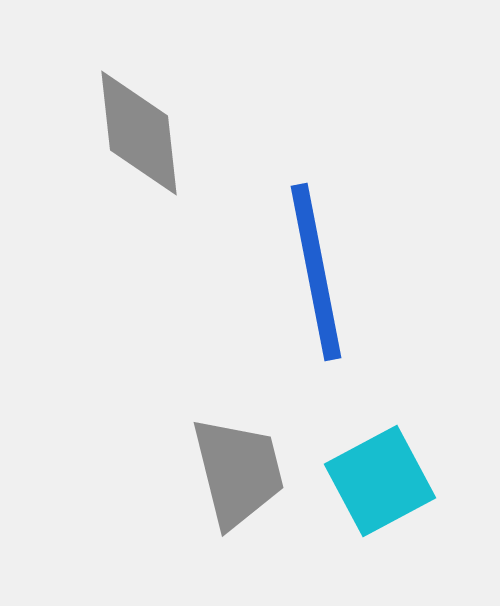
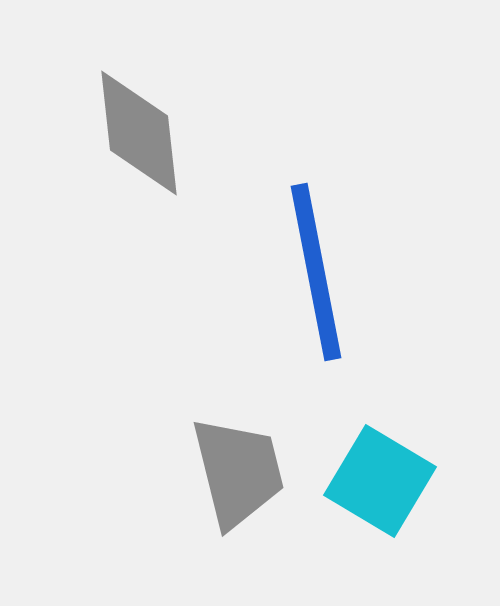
cyan square: rotated 31 degrees counterclockwise
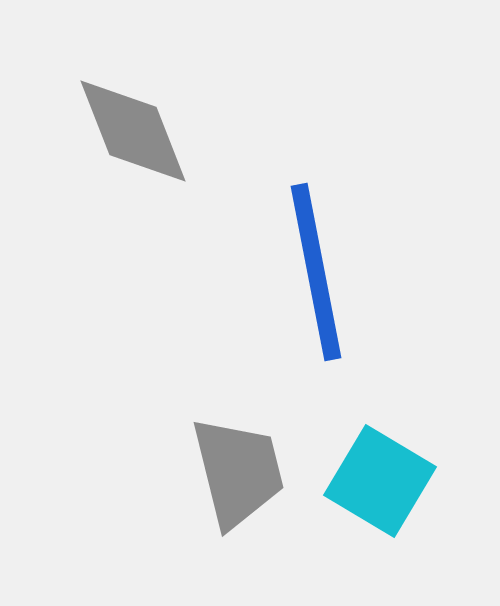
gray diamond: moved 6 px left, 2 px up; rotated 15 degrees counterclockwise
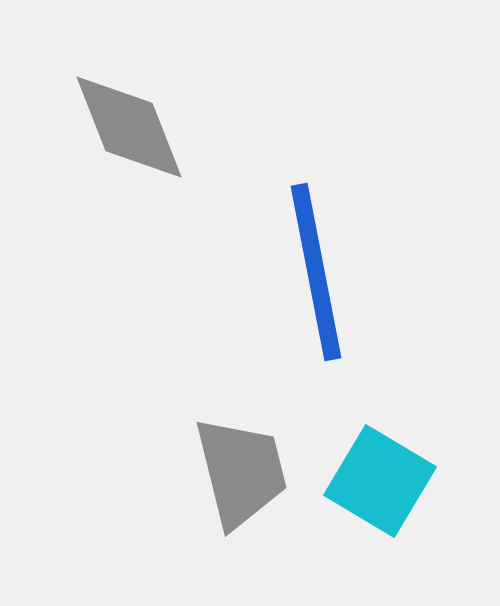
gray diamond: moved 4 px left, 4 px up
gray trapezoid: moved 3 px right
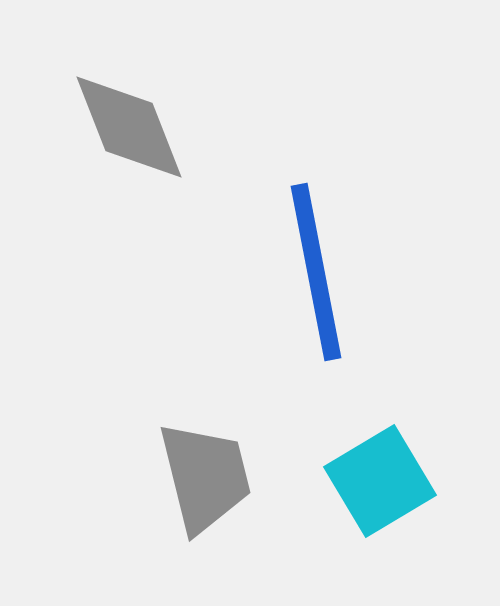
gray trapezoid: moved 36 px left, 5 px down
cyan square: rotated 28 degrees clockwise
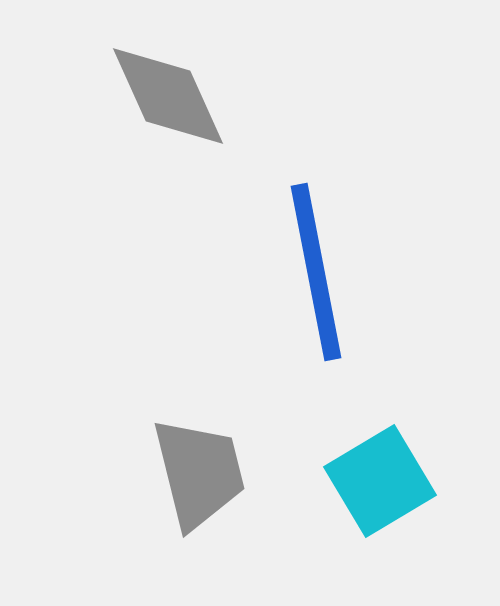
gray diamond: moved 39 px right, 31 px up; rotated 3 degrees counterclockwise
gray trapezoid: moved 6 px left, 4 px up
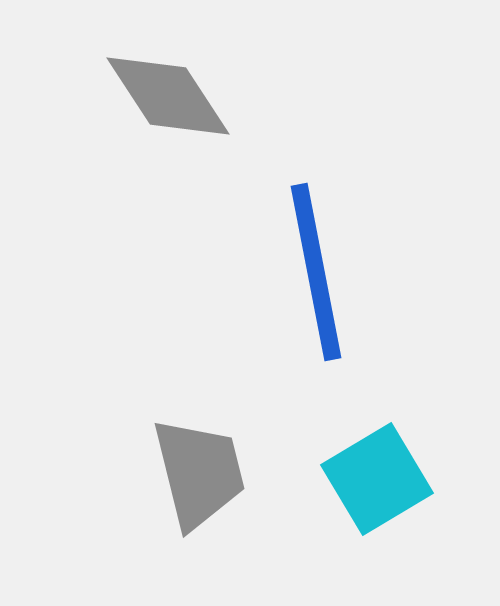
gray diamond: rotated 9 degrees counterclockwise
cyan square: moved 3 px left, 2 px up
